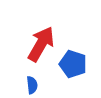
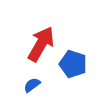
blue semicircle: rotated 120 degrees counterclockwise
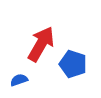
blue semicircle: moved 13 px left, 5 px up; rotated 18 degrees clockwise
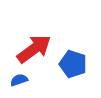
red arrow: moved 7 px left, 5 px down; rotated 24 degrees clockwise
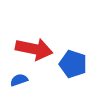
red arrow: rotated 48 degrees clockwise
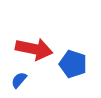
blue semicircle: rotated 30 degrees counterclockwise
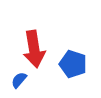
red arrow: rotated 69 degrees clockwise
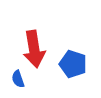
blue semicircle: moved 1 px left, 1 px up; rotated 60 degrees counterclockwise
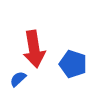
blue semicircle: rotated 66 degrees clockwise
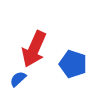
red arrow: rotated 33 degrees clockwise
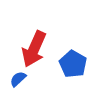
blue pentagon: rotated 12 degrees clockwise
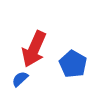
blue semicircle: moved 2 px right
